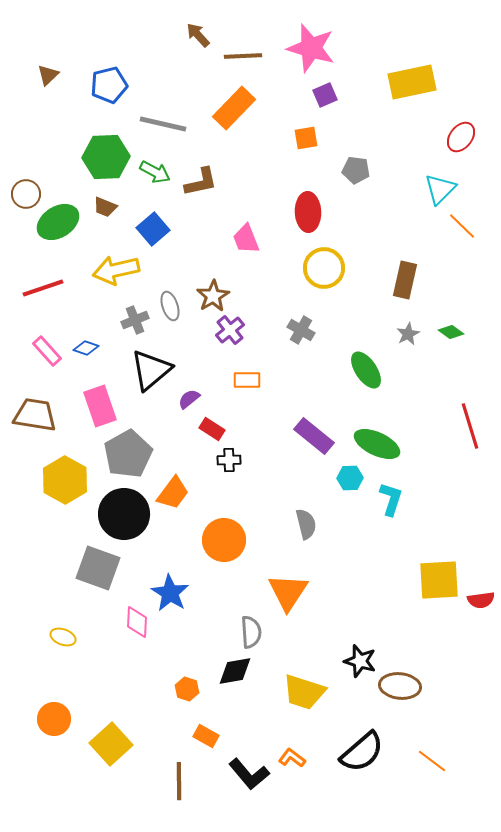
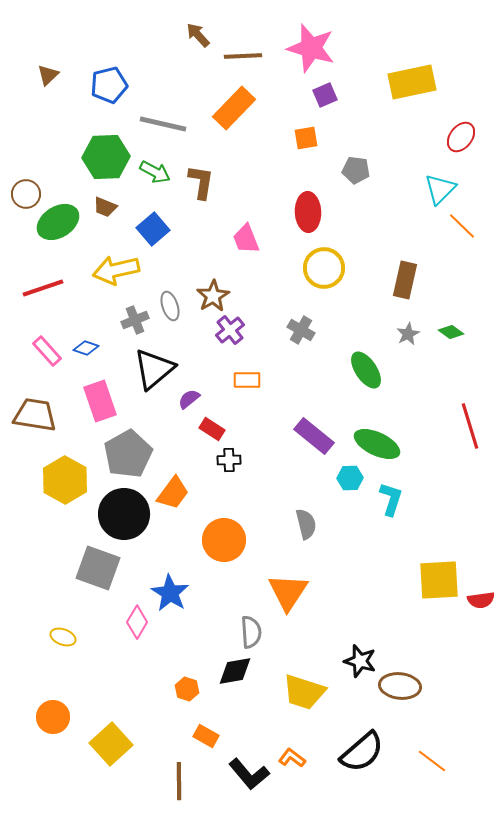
brown L-shape at (201, 182): rotated 69 degrees counterclockwise
black triangle at (151, 370): moved 3 px right, 1 px up
pink rectangle at (100, 406): moved 5 px up
pink diamond at (137, 622): rotated 28 degrees clockwise
orange circle at (54, 719): moved 1 px left, 2 px up
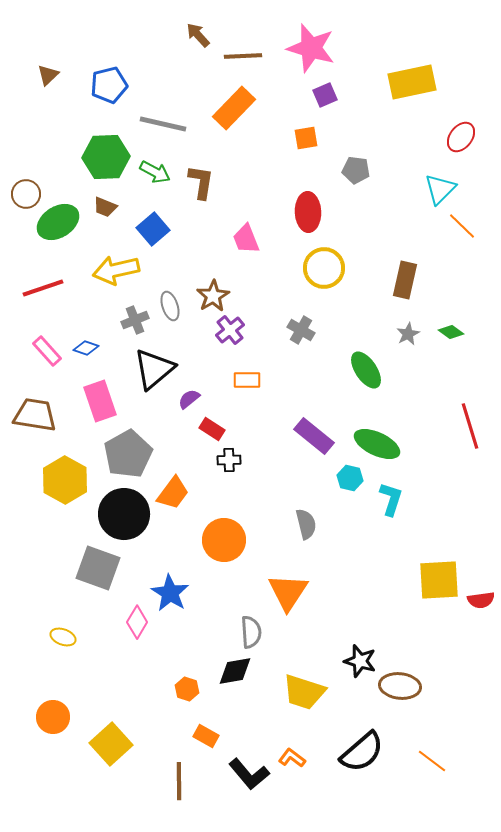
cyan hexagon at (350, 478): rotated 15 degrees clockwise
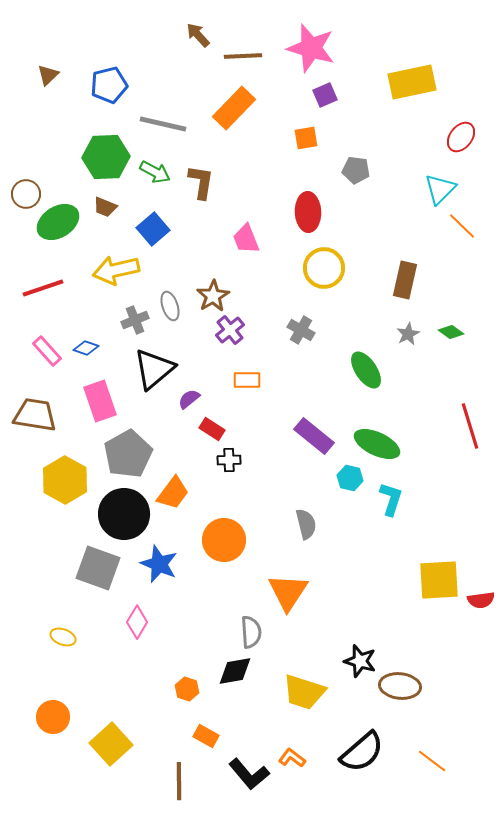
blue star at (170, 593): moved 11 px left, 29 px up; rotated 9 degrees counterclockwise
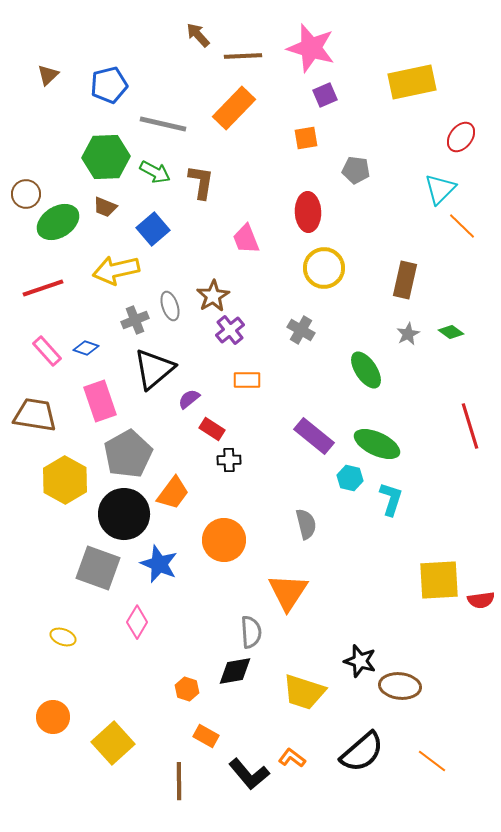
yellow square at (111, 744): moved 2 px right, 1 px up
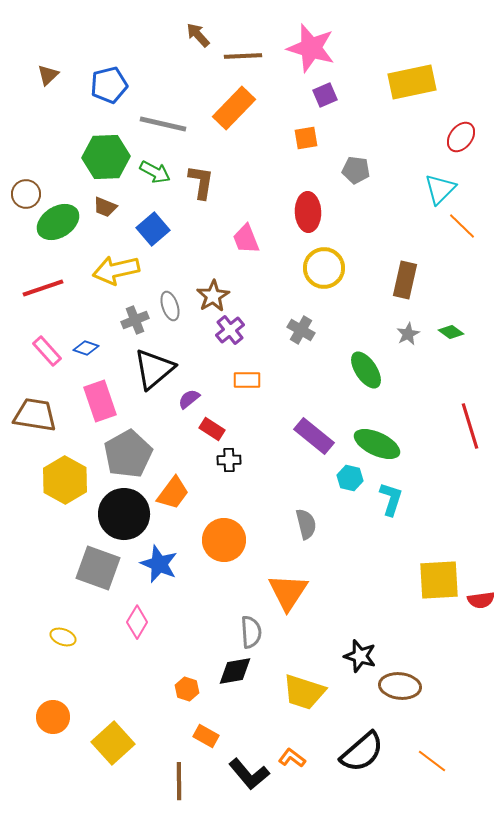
black star at (360, 661): moved 5 px up
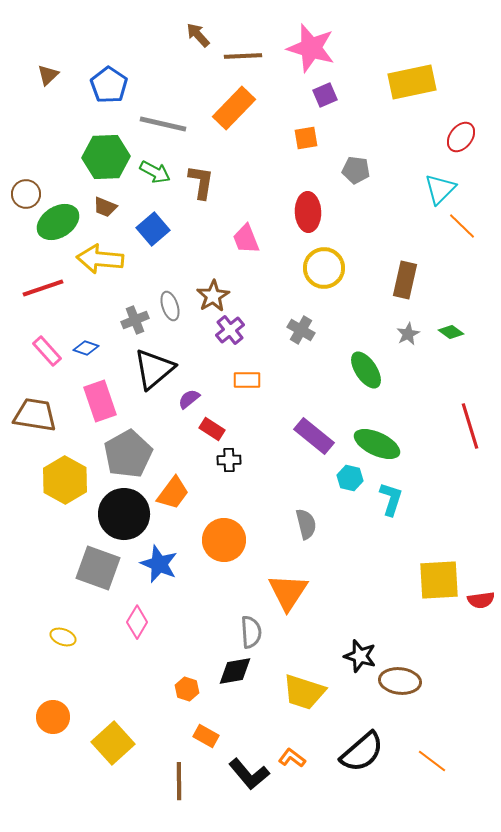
blue pentagon at (109, 85): rotated 24 degrees counterclockwise
yellow arrow at (116, 270): moved 16 px left, 11 px up; rotated 18 degrees clockwise
brown ellipse at (400, 686): moved 5 px up
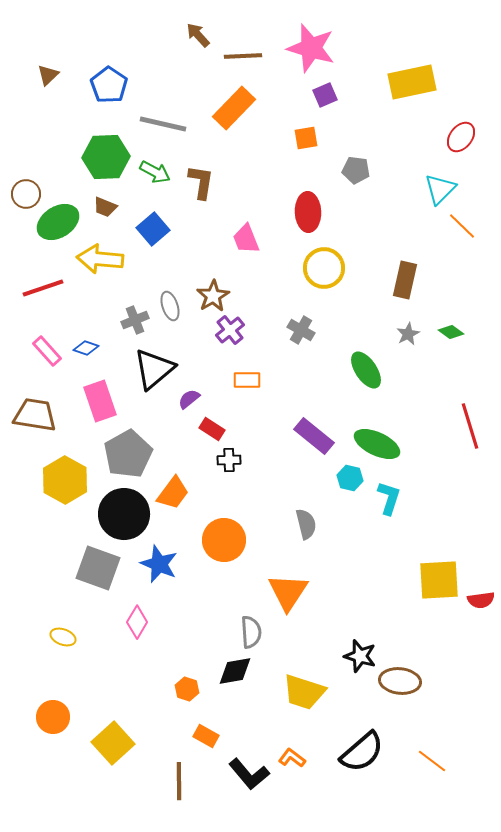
cyan L-shape at (391, 499): moved 2 px left, 1 px up
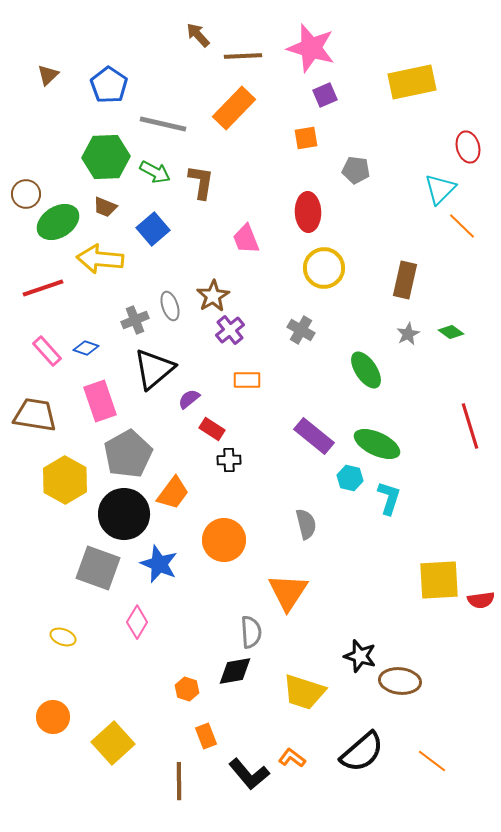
red ellipse at (461, 137): moved 7 px right, 10 px down; rotated 52 degrees counterclockwise
orange rectangle at (206, 736): rotated 40 degrees clockwise
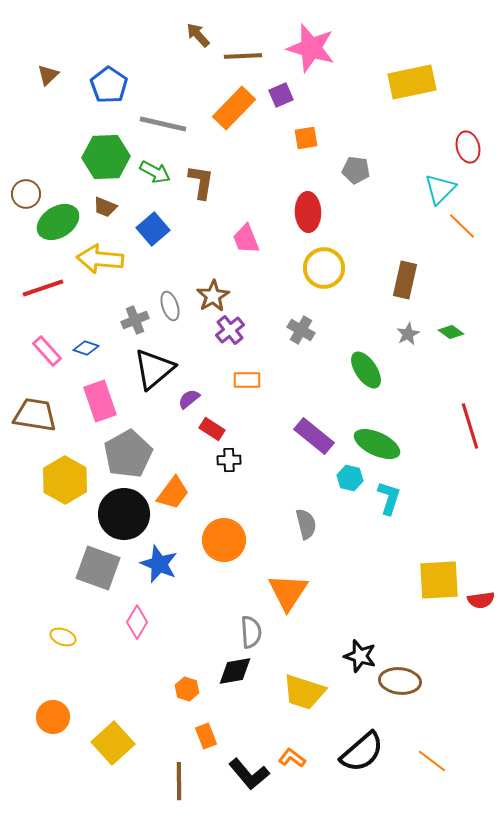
purple square at (325, 95): moved 44 px left
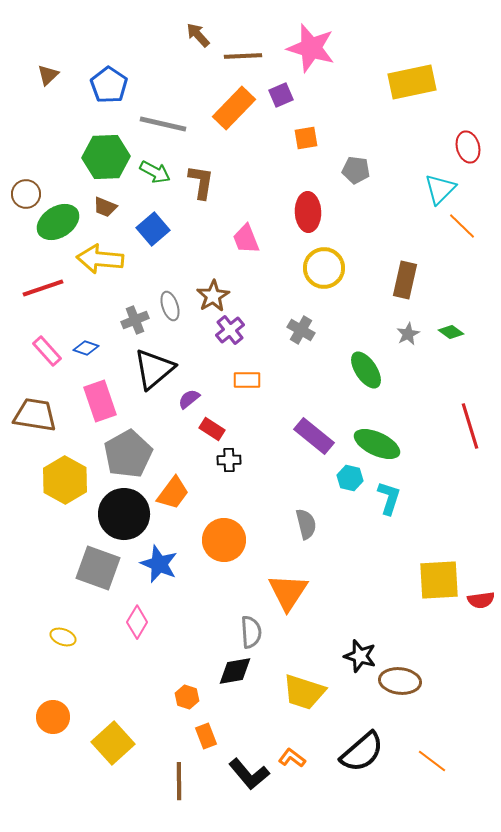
orange hexagon at (187, 689): moved 8 px down
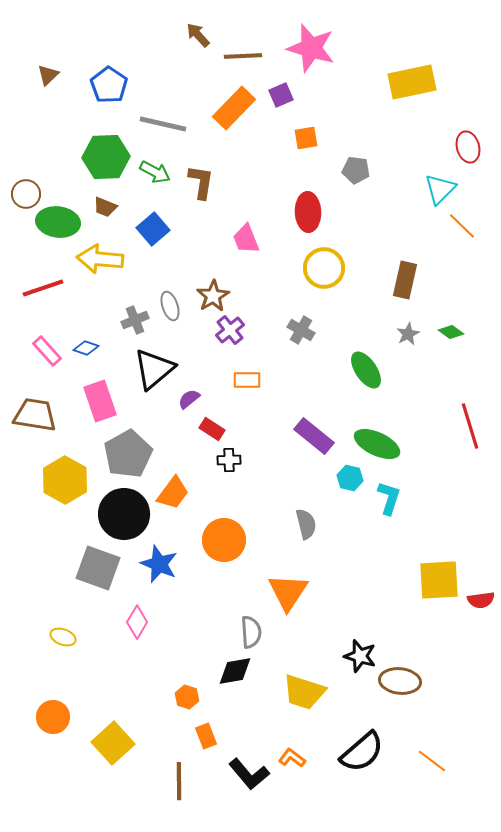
green ellipse at (58, 222): rotated 39 degrees clockwise
